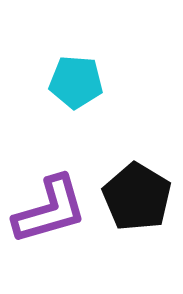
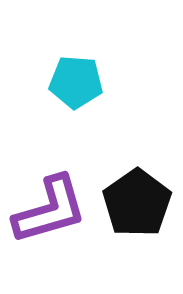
black pentagon: moved 6 px down; rotated 6 degrees clockwise
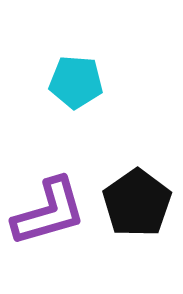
purple L-shape: moved 1 px left, 2 px down
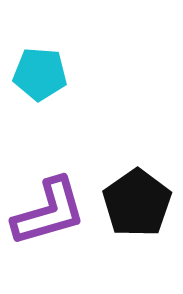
cyan pentagon: moved 36 px left, 8 px up
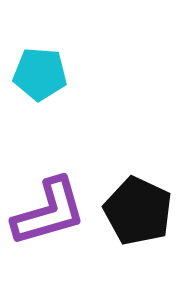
black pentagon: moved 1 px right, 8 px down; rotated 12 degrees counterclockwise
